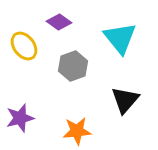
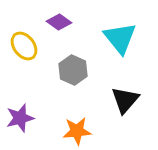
gray hexagon: moved 4 px down; rotated 16 degrees counterclockwise
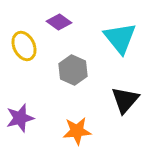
yellow ellipse: rotated 12 degrees clockwise
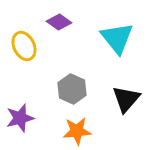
cyan triangle: moved 3 px left
gray hexagon: moved 1 px left, 19 px down
black triangle: moved 1 px right, 1 px up
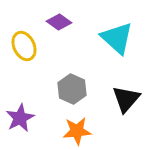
cyan triangle: rotated 9 degrees counterclockwise
purple star: rotated 12 degrees counterclockwise
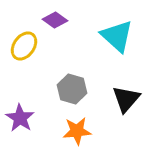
purple diamond: moved 4 px left, 2 px up
cyan triangle: moved 2 px up
yellow ellipse: rotated 60 degrees clockwise
gray hexagon: rotated 8 degrees counterclockwise
purple star: rotated 12 degrees counterclockwise
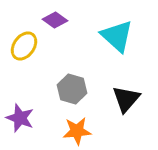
purple star: rotated 12 degrees counterclockwise
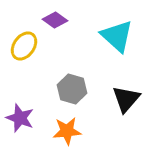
orange star: moved 10 px left
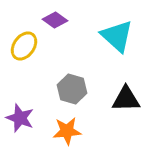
black triangle: rotated 48 degrees clockwise
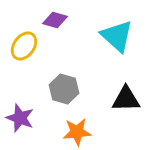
purple diamond: rotated 20 degrees counterclockwise
gray hexagon: moved 8 px left
orange star: moved 10 px right, 1 px down
